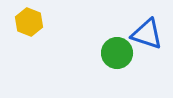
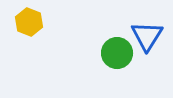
blue triangle: moved 2 px down; rotated 44 degrees clockwise
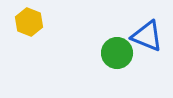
blue triangle: rotated 40 degrees counterclockwise
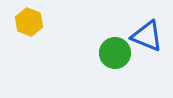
green circle: moved 2 px left
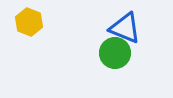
blue triangle: moved 22 px left, 8 px up
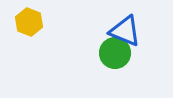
blue triangle: moved 3 px down
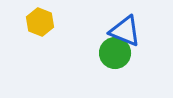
yellow hexagon: moved 11 px right
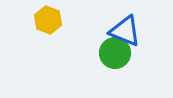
yellow hexagon: moved 8 px right, 2 px up
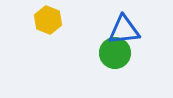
blue triangle: moved 1 px left, 1 px up; rotated 28 degrees counterclockwise
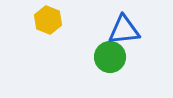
green circle: moved 5 px left, 4 px down
